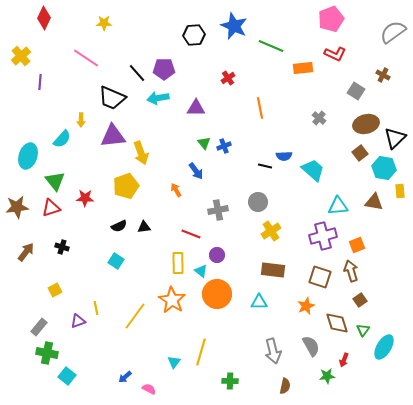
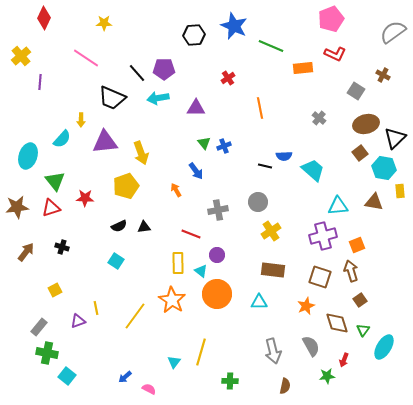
purple triangle at (113, 136): moved 8 px left, 6 px down
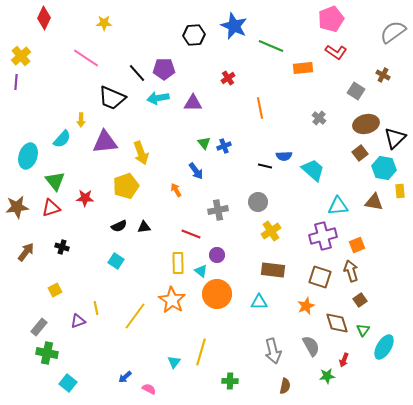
red L-shape at (335, 54): moved 1 px right, 2 px up; rotated 10 degrees clockwise
purple line at (40, 82): moved 24 px left
purple triangle at (196, 108): moved 3 px left, 5 px up
cyan square at (67, 376): moved 1 px right, 7 px down
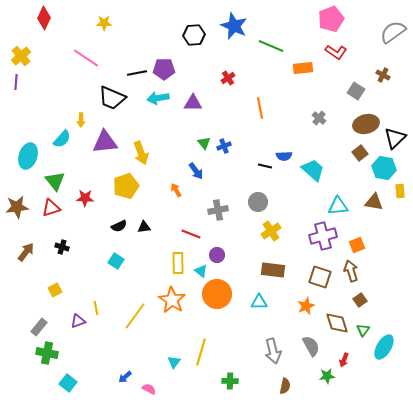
black line at (137, 73): rotated 60 degrees counterclockwise
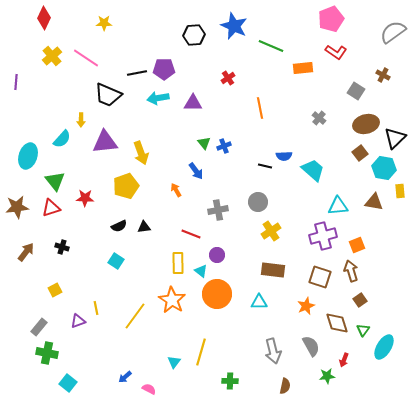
yellow cross at (21, 56): moved 31 px right
black trapezoid at (112, 98): moved 4 px left, 3 px up
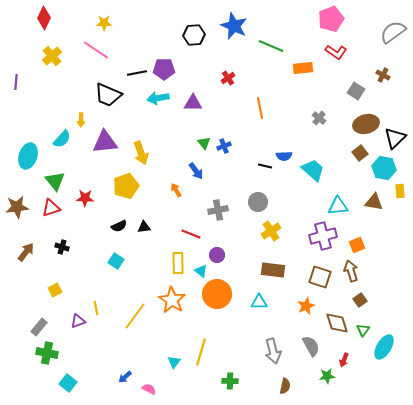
pink line at (86, 58): moved 10 px right, 8 px up
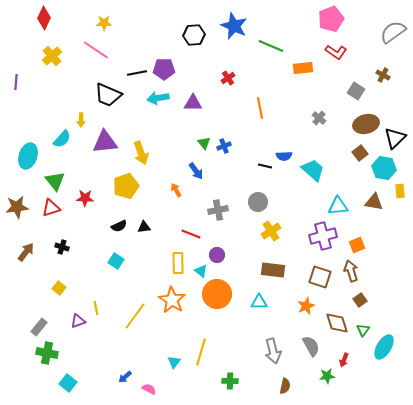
yellow square at (55, 290): moved 4 px right, 2 px up; rotated 24 degrees counterclockwise
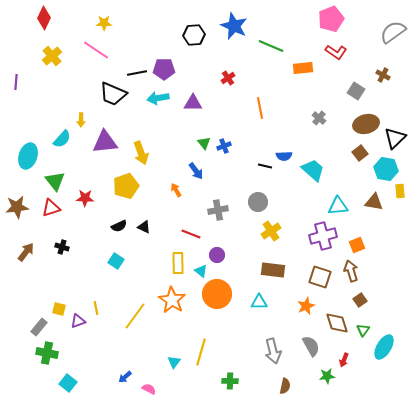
black trapezoid at (108, 95): moved 5 px right, 1 px up
cyan hexagon at (384, 168): moved 2 px right, 1 px down
black triangle at (144, 227): rotated 32 degrees clockwise
yellow square at (59, 288): moved 21 px down; rotated 24 degrees counterclockwise
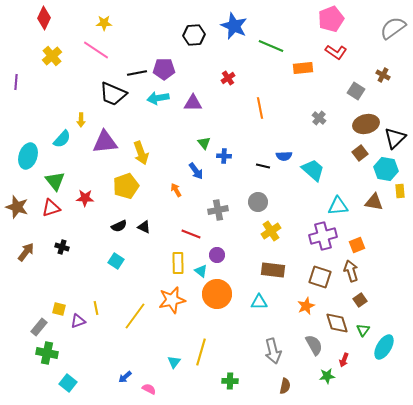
gray semicircle at (393, 32): moved 4 px up
blue cross at (224, 146): moved 10 px down; rotated 24 degrees clockwise
black line at (265, 166): moved 2 px left
brown star at (17, 207): rotated 25 degrees clockwise
orange star at (172, 300): rotated 28 degrees clockwise
gray semicircle at (311, 346): moved 3 px right, 1 px up
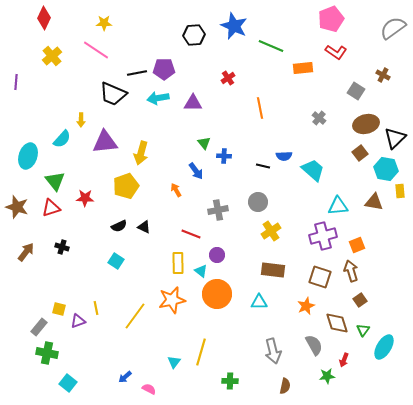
yellow arrow at (141, 153): rotated 35 degrees clockwise
